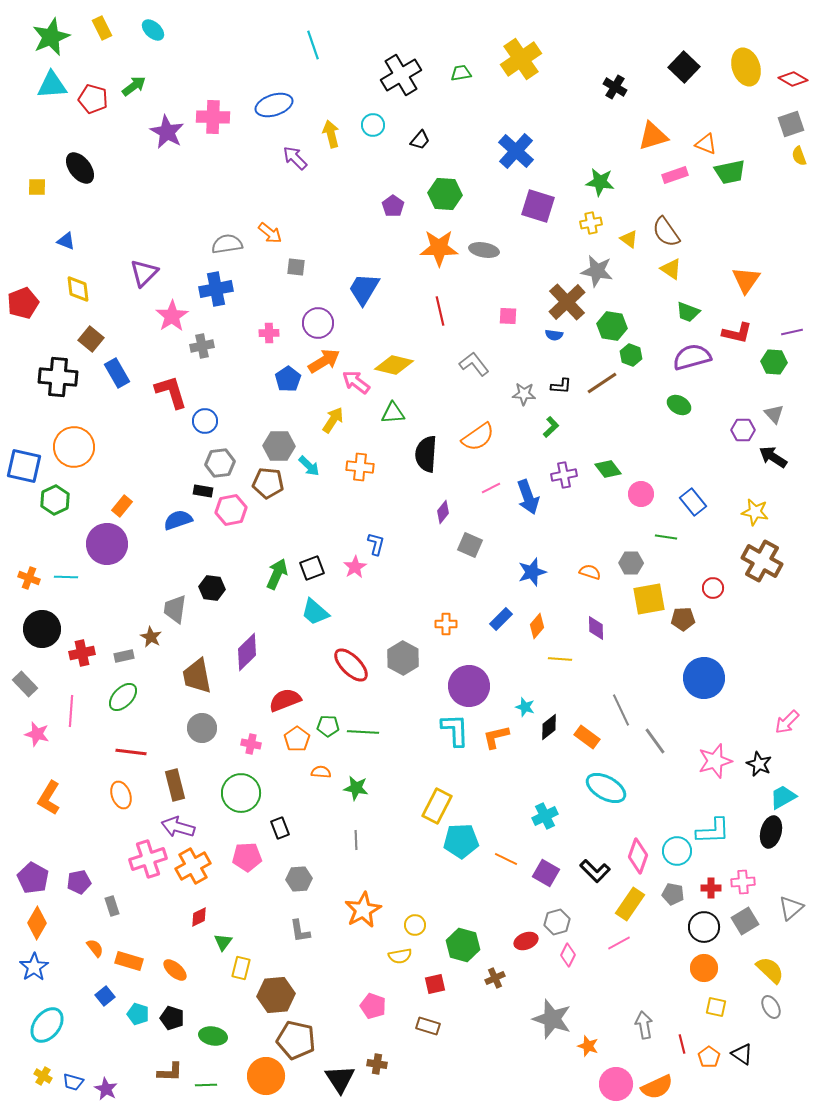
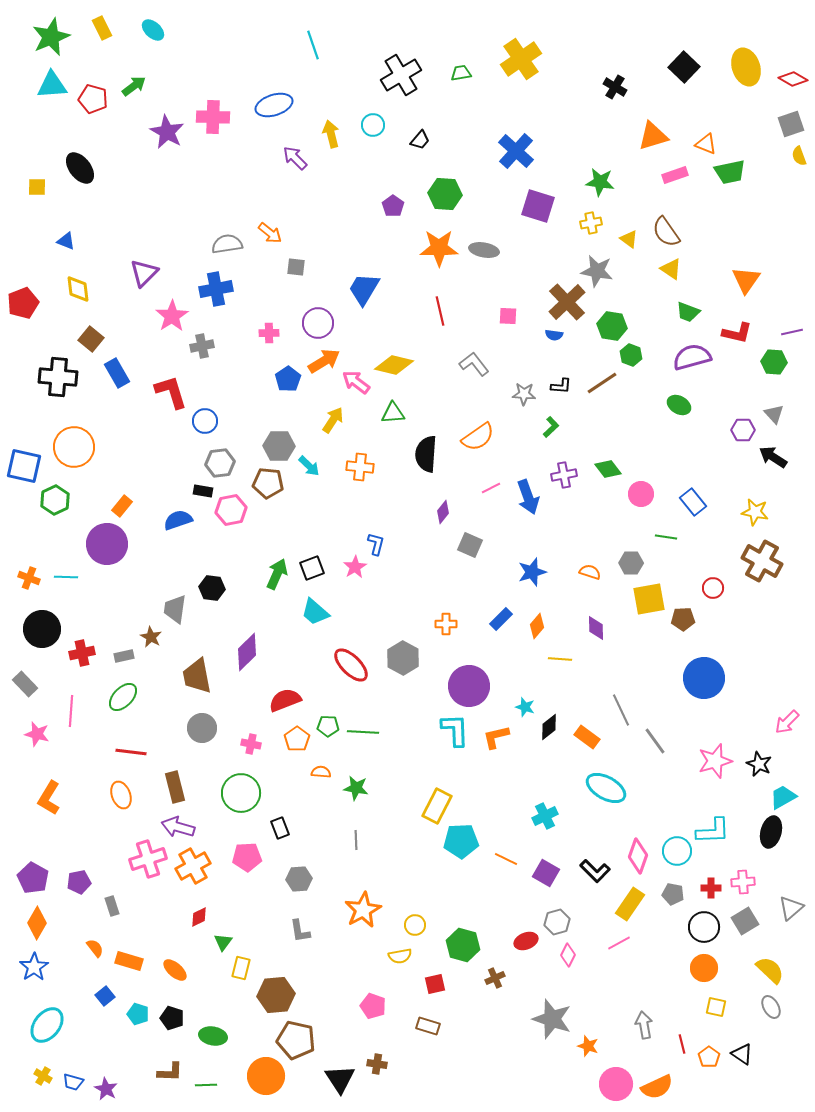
brown rectangle at (175, 785): moved 2 px down
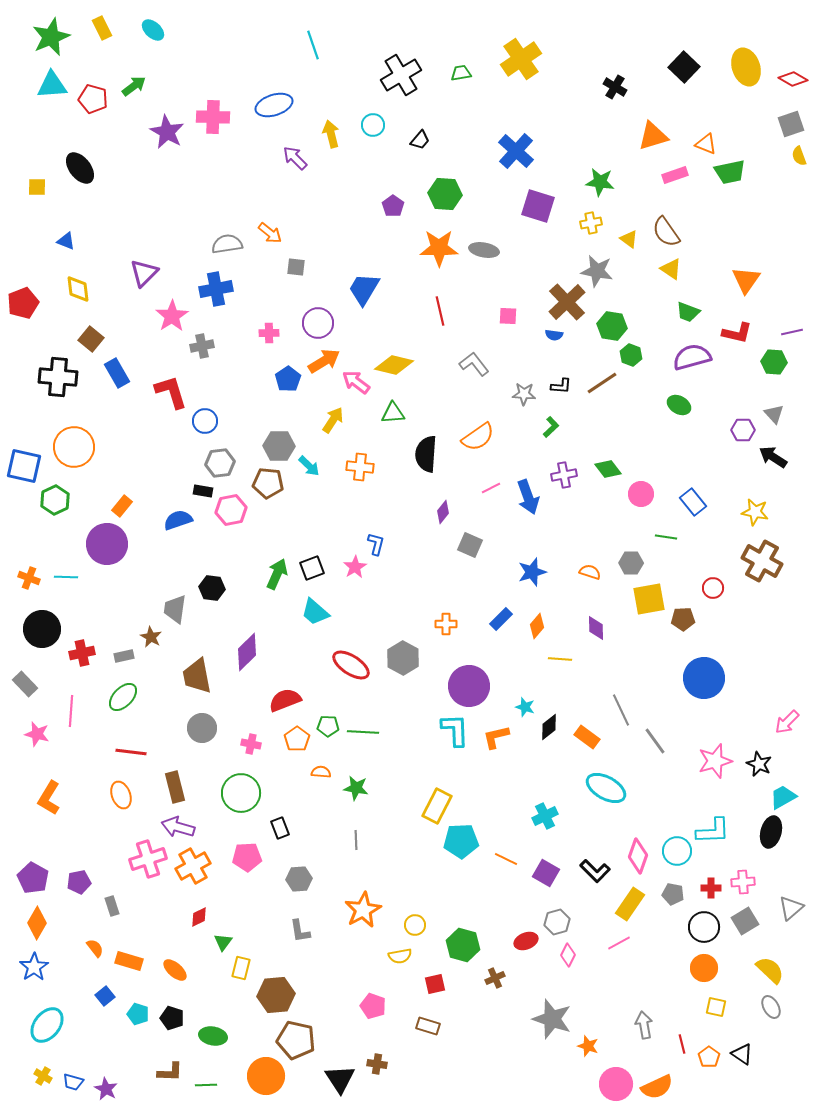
red ellipse at (351, 665): rotated 12 degrees counterclockwise
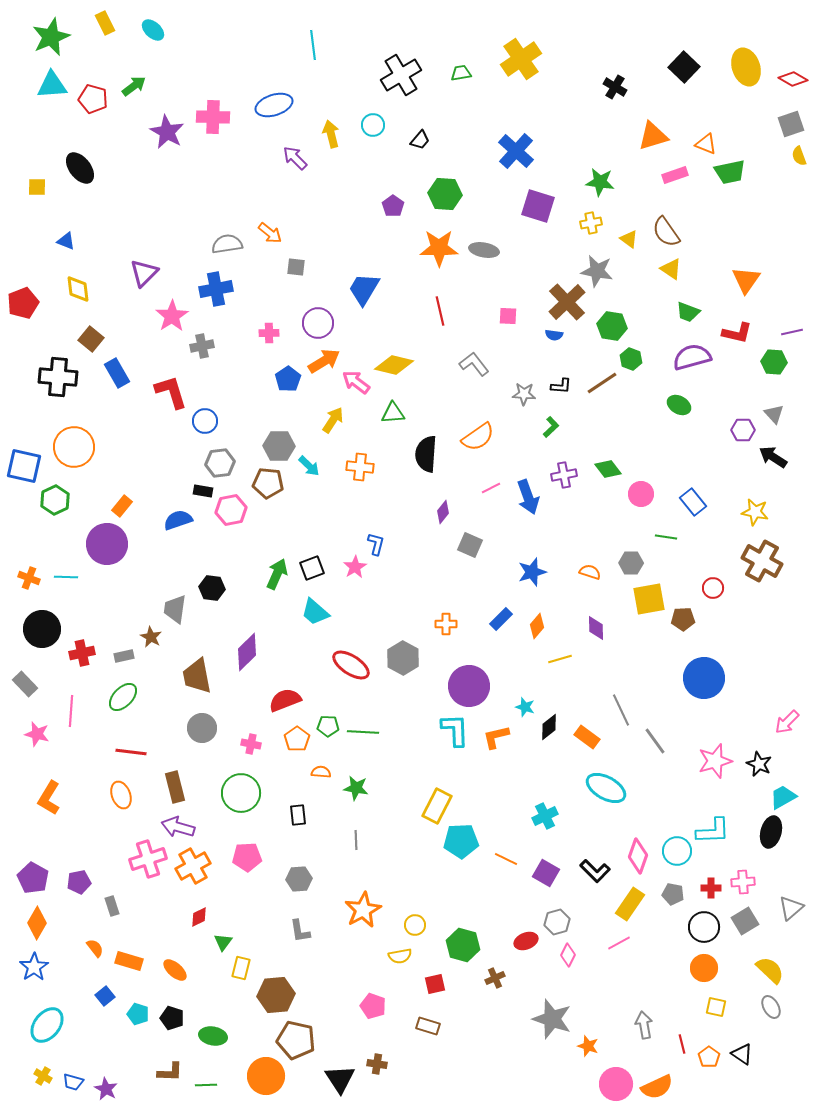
yellow rectangle at (102, 28): moved 3 px right, 5 px up
cyan line at (313, 45): rotated 12 degrees clockwise
green hexagon at (631, 355): moved 4 px down
yellow line at (560, 659): rotated 20 degrees counterclockwise
black rectangle at (280, 828): moved 18 px right, 13 px up; rotated 15 degrees clockwise
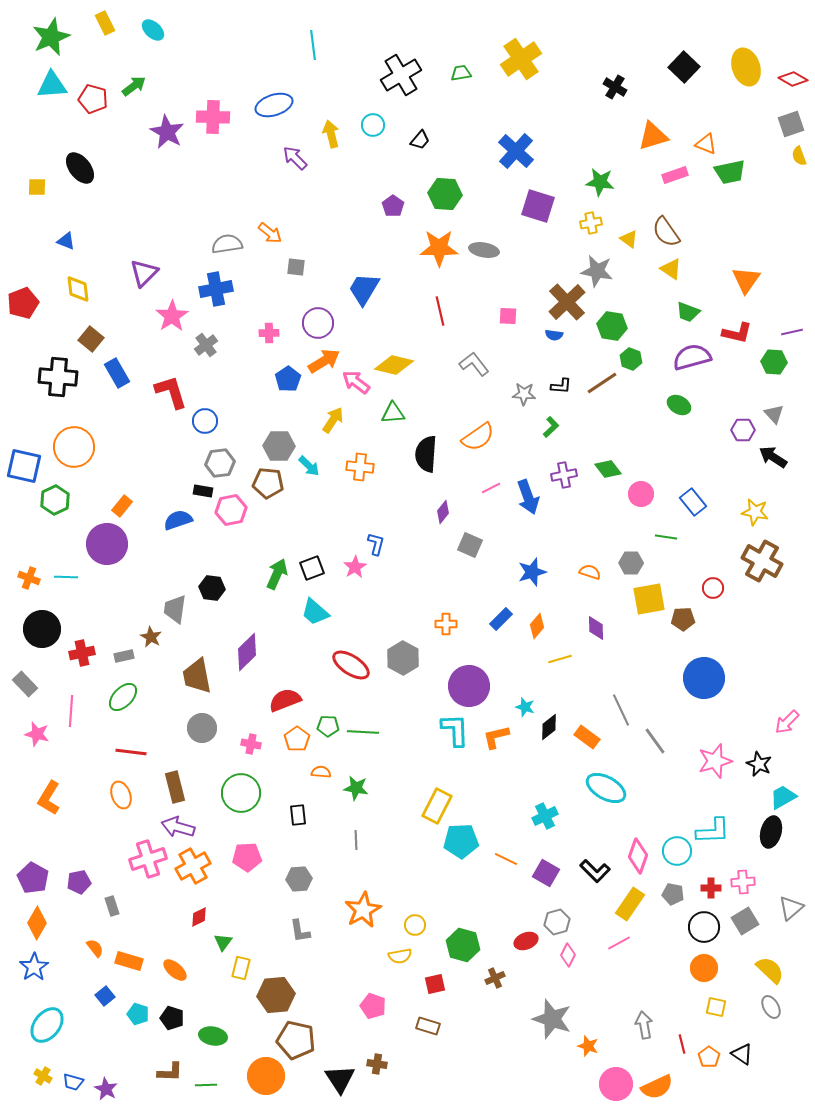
gray cross at (202, 346): moved 4 px right, 1 px up; rotated 25 degrees counterclockwise
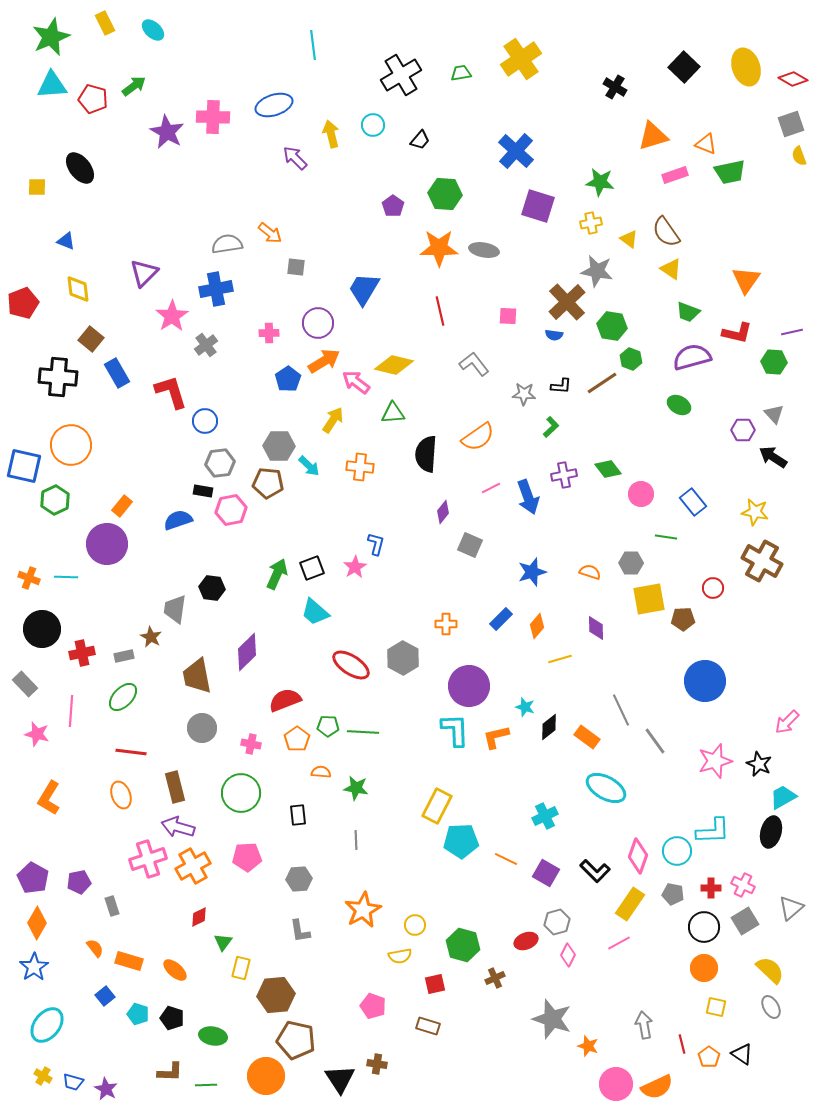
orange circle at (74, 447): moved 3 px left, 2 px up
blue circle at (704, 678): moved 1 px right, 3 px down
pink cross at (743, 882): moved 3 px down; rotated 30 degrees clockwise
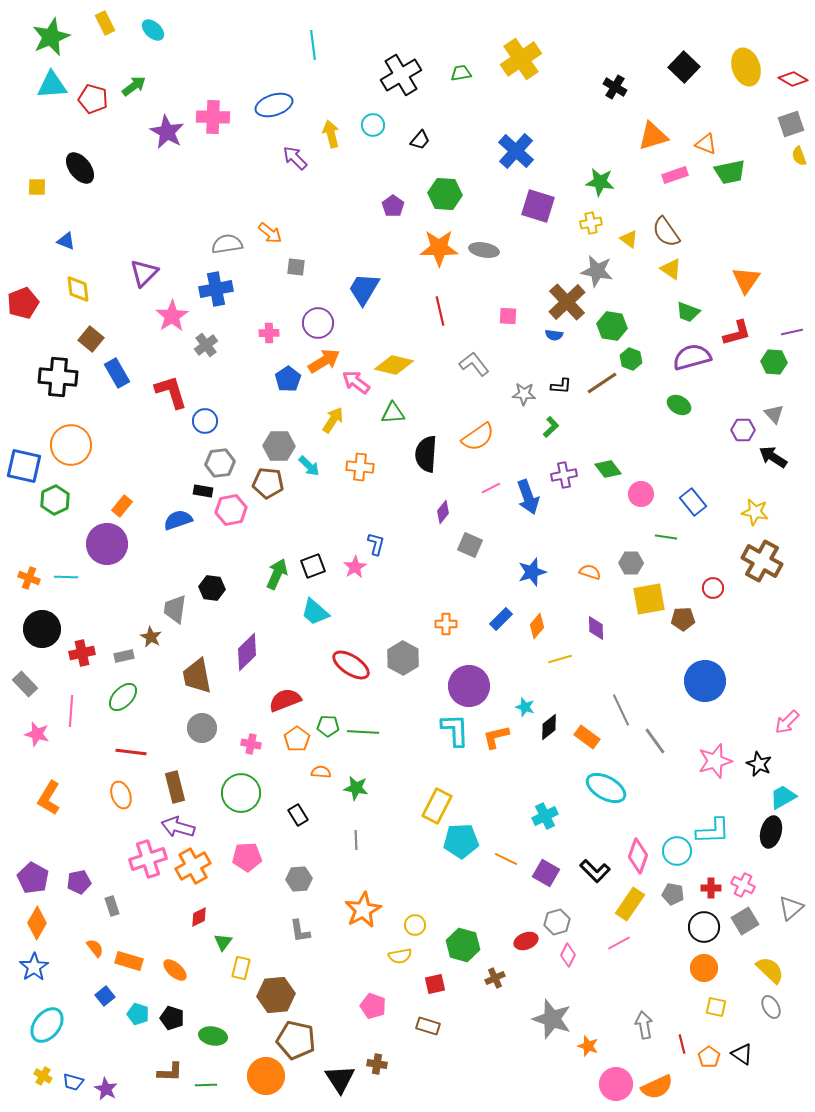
red L-shape at (737, 333): rotated 28 degrees counterclockwise
black square at (312, 568): moved 1 px right, 2 px up
black rectangle at (298, 815): rotated 25 degrees counterclockwise
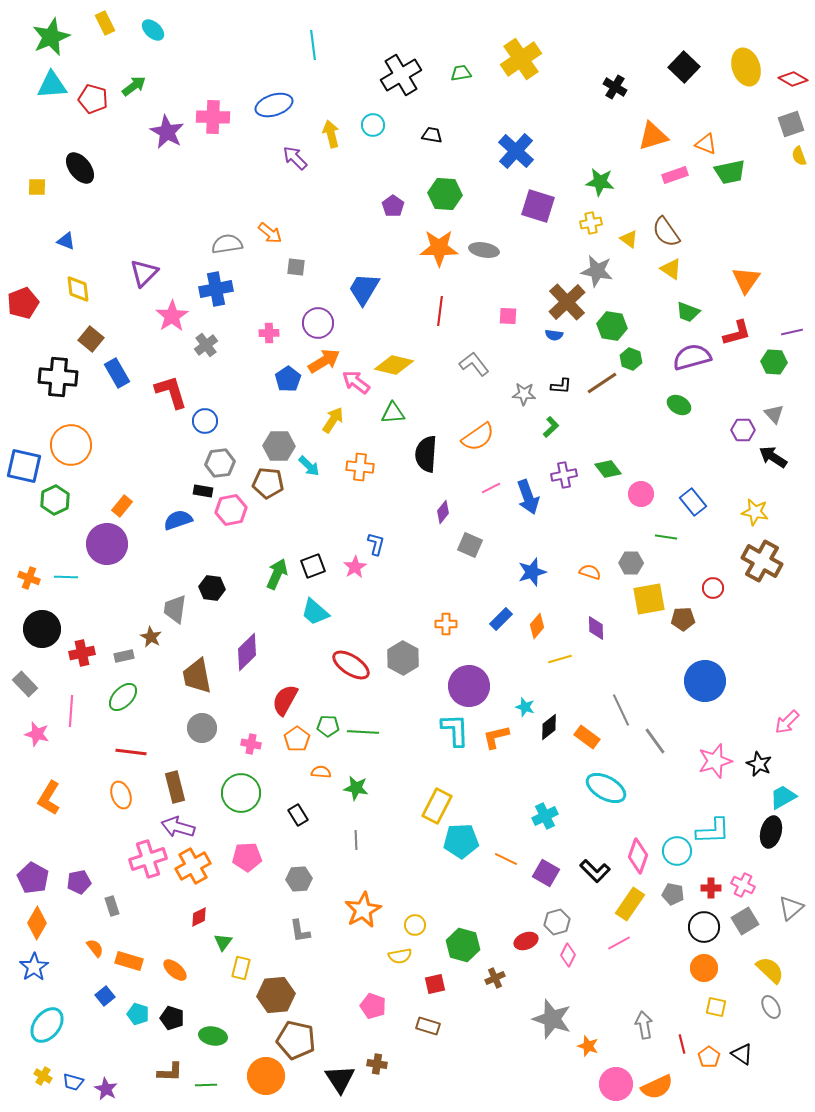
black trapezoid at (420, 140): moved 12 px right, 5 px up; rotated 120 degrees counterclockwise
red line at (440, 311): rotated 20 degrees clockwise
red semicircle at (285, 700): rotated 40 degrees counterclockwise
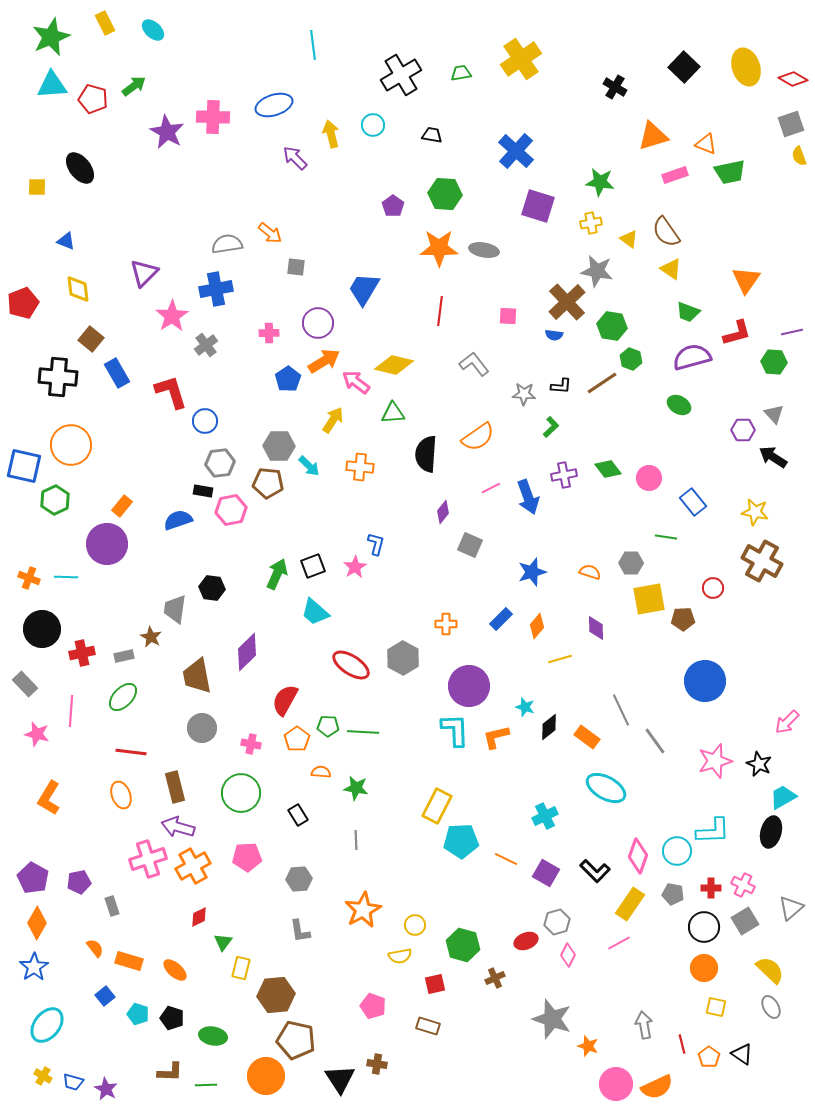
pink circle at (641, 494): moved 8 px right, 16 px up
